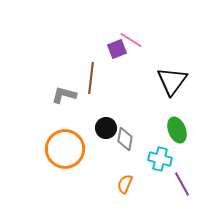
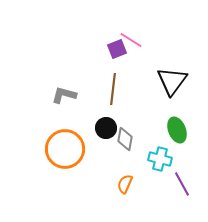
brown line: moved 22 px right, 11 px down
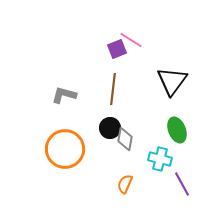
black circle: moved 4 px right
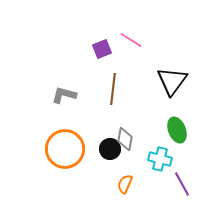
purple square: moved 15 px left
black circle: moved 21 px down
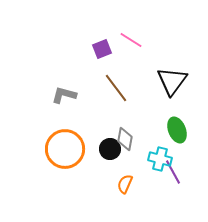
brown line: moved 3 px right, 1 px up; rotated 44 degrees counterclockwise
purple line: moved 9 px left, 12 px up
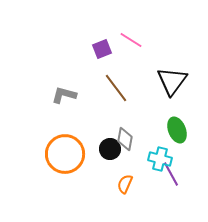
orange circle: moved 5 px down
purple line: moved 2 px left, 2 px down
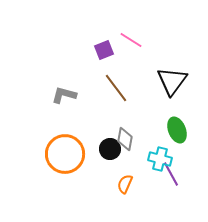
purple square: moved 2 px right, 1 px down
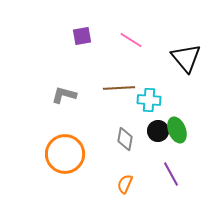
purple square: moved 22 px left, 14 px up; rotated 12 degrees clockwise
black triangle: moved 14 px right, 23 px up; rotated 16 degrees counterclockwise
brown line: moved 3 px right; rotated 56 degrees counterclockwise
black circle: moved 48 px right, 18 px up
cyan cross: moved 11 px left, 59 px up; rotated 10 degrees counterclockwise
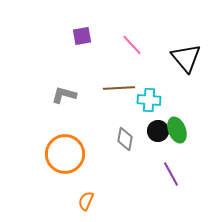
pink line: moved 1 px right, 5 px down; rotated 15 degrees clockwise
orange semicircle: moved 39 px left, 17 px down
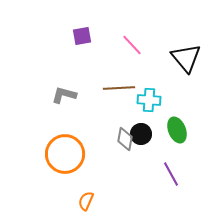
black circle: moved 17 px left, 3 px down
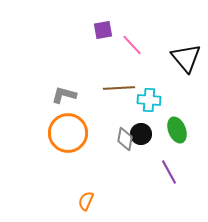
purple square: moved 21 px right, 6 px up
orange circle: moved 3 px right, 21 px up
purple line: moved 2 px left, 2 px up
